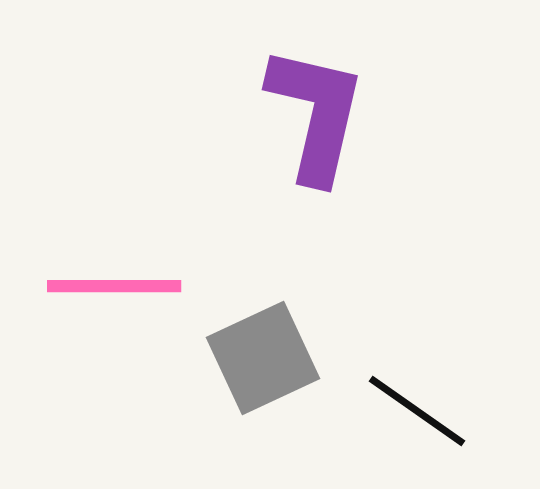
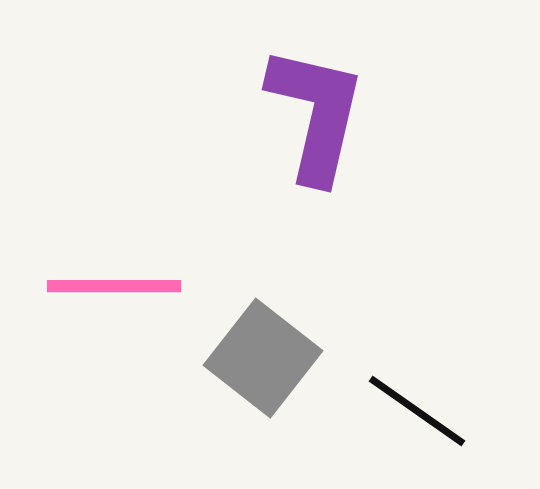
gray square: rotated 27 degrees counterclockwise
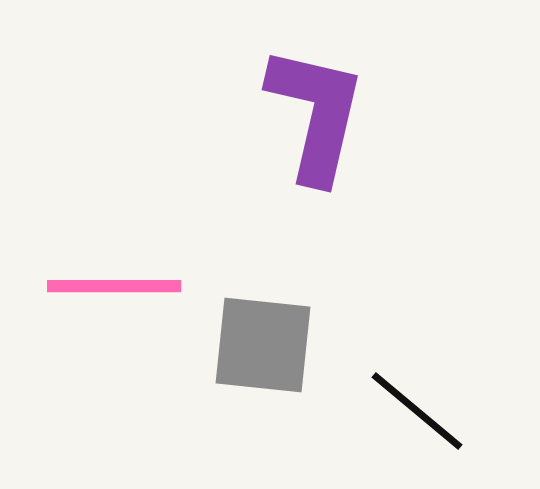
gray square: moved 13 px up; rotated 32 degrees counterclockwise
black line: rotated 5 degrees clockwise
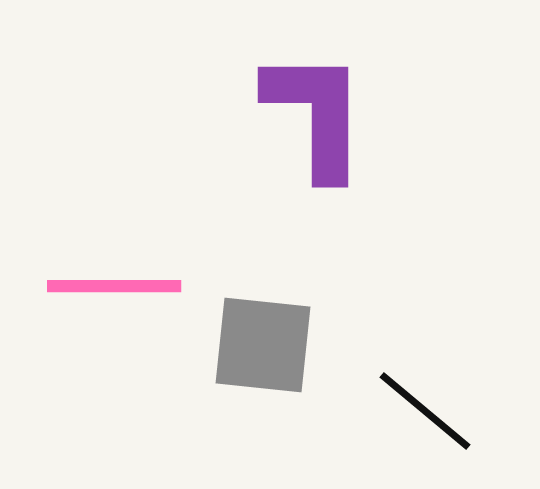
purple L-shape: rotated 13 degrees counterclockwise
black line: moved 8 px right
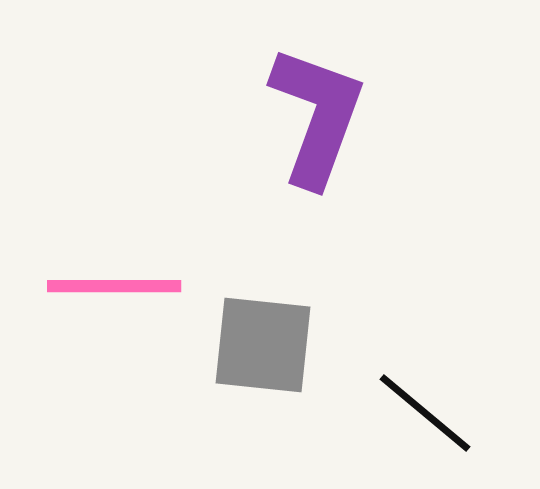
purple L-shape: moved 1 px right, 2 px down; rotated 20 degrees clockwise
black line: moved 2 px down
